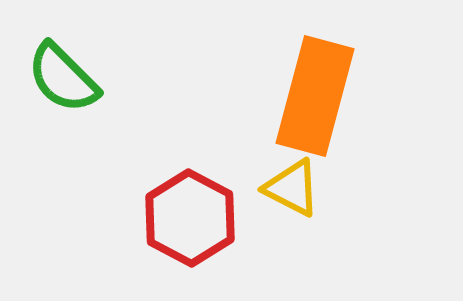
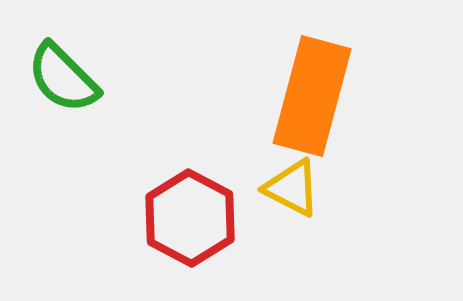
orange rectangle: moved 3 px left
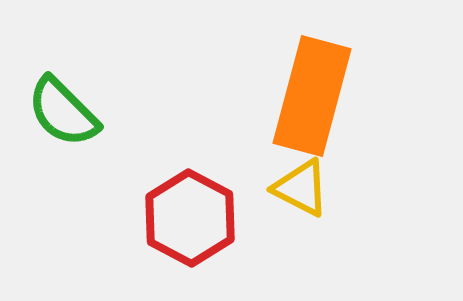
green semicircle: moved 34 px down
yellow triangle: moved 9 px right
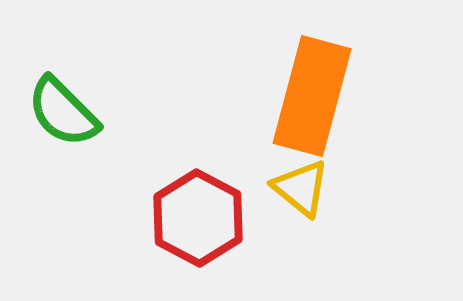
yellow triangle: rotated 12 degrees clockwise
red hexagon: moved 8 px right
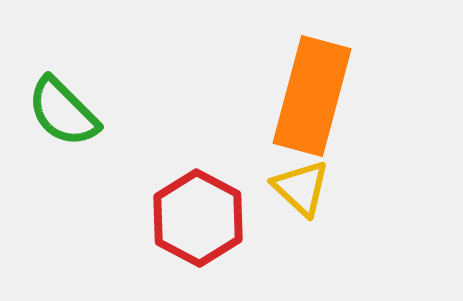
yellow triangle: rotated 4 degrees clockwise
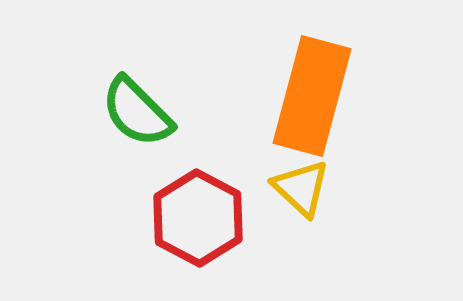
green semicircle: moved 74 px right
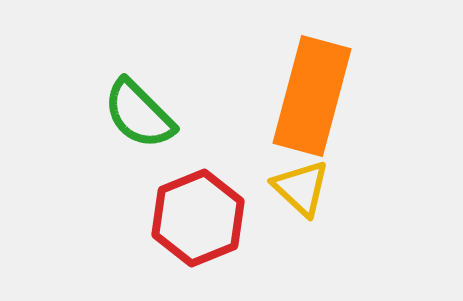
green semicircle: moved 2 px right, 2 px down
red hexagon: rotated 10 degrees clockwise
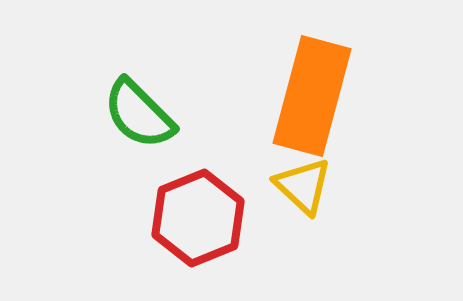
yellow triangle: moved 2 px right, 2 px up
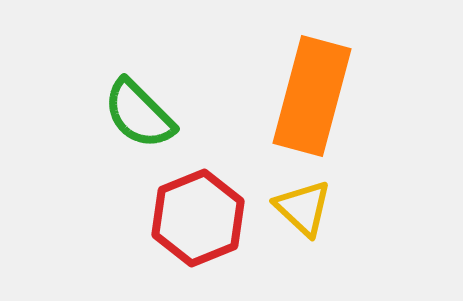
yellow triangle: moved 22 px down
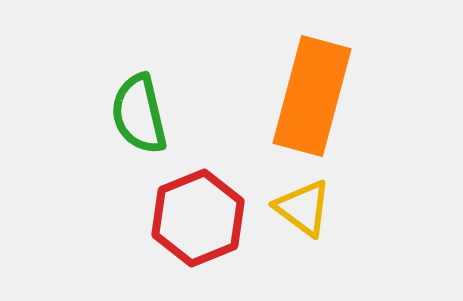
green semicircle: rotated 32 degrees clockwise
yellow triangle: rotated 6 degrees counterclockwise
